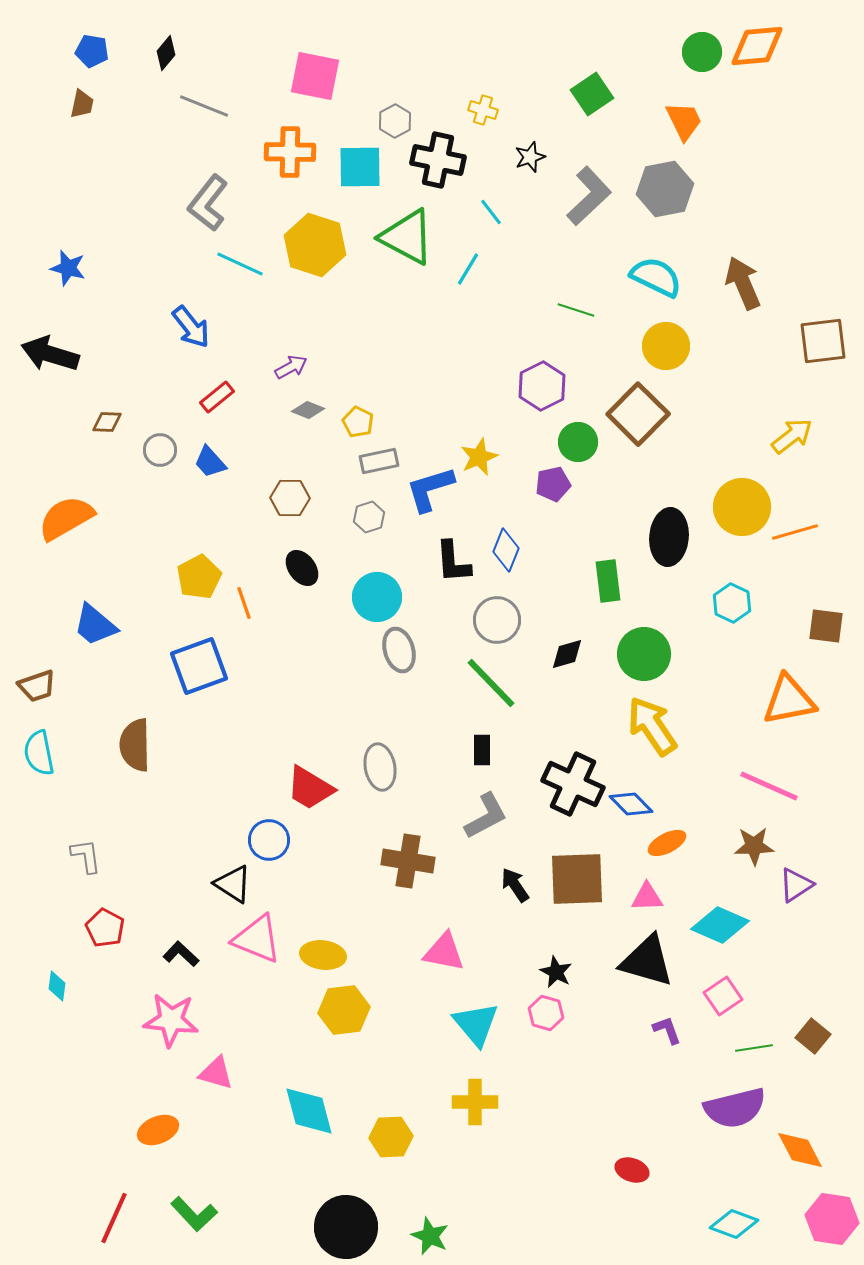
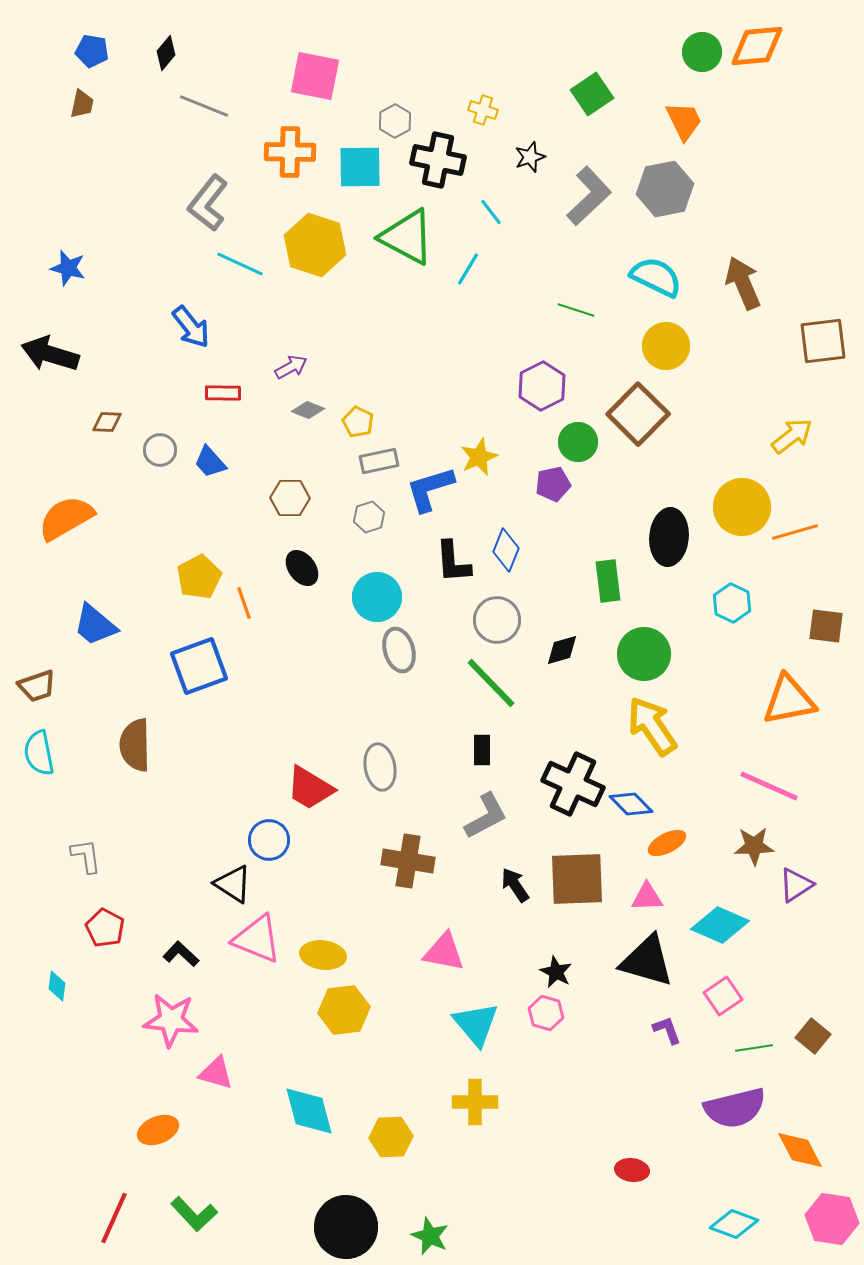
red rectangle at (217, 397): moved 6 px right, 4 px up; rotated 40 degrees clockwise
black diamond at (567, 654): moved 5 px left, 4 px up
red ellipse at (632, 1170): rotated 12 degrees counterclockwise
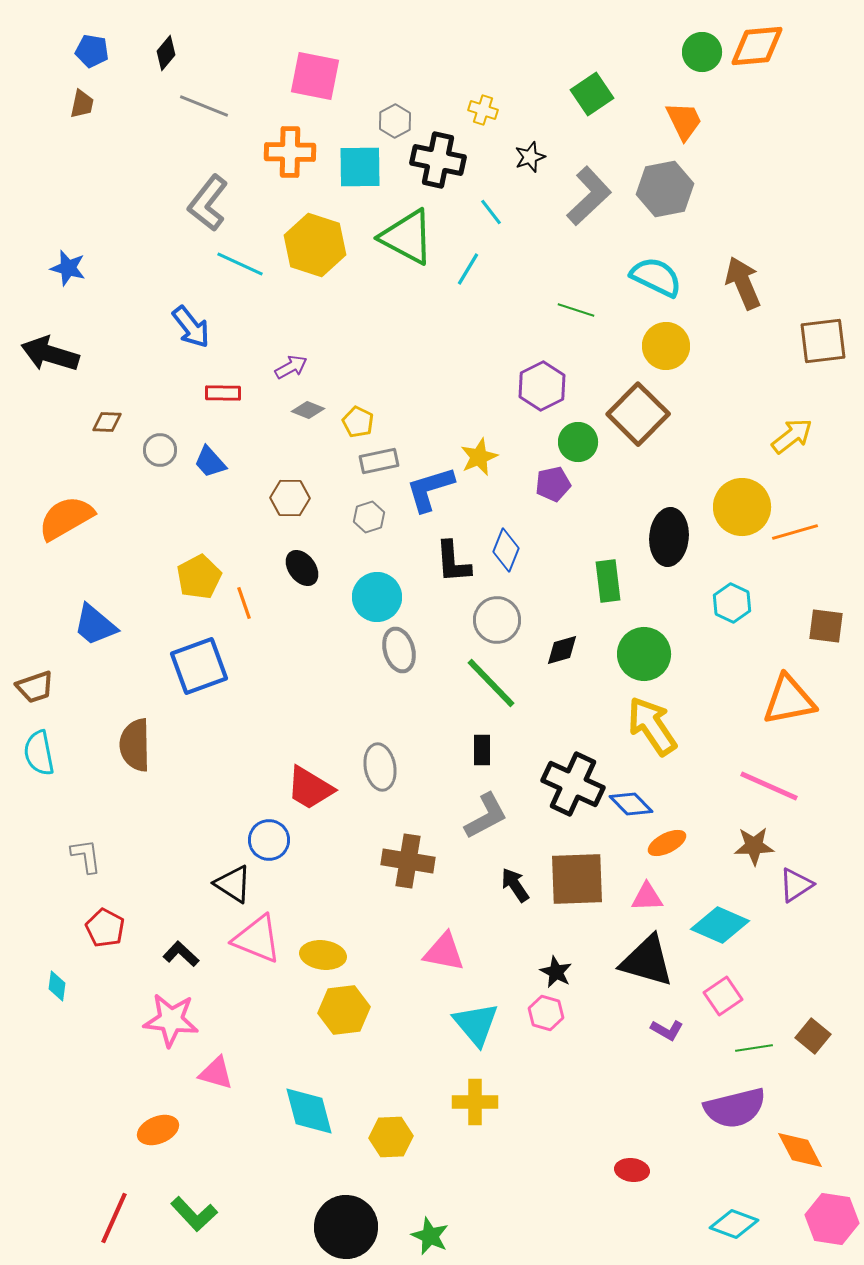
brown trapezoid at (37, 686): moved 2 px left, 1 px down
purple L-shape at (667, 1030): rotated 140 degrees clockwise
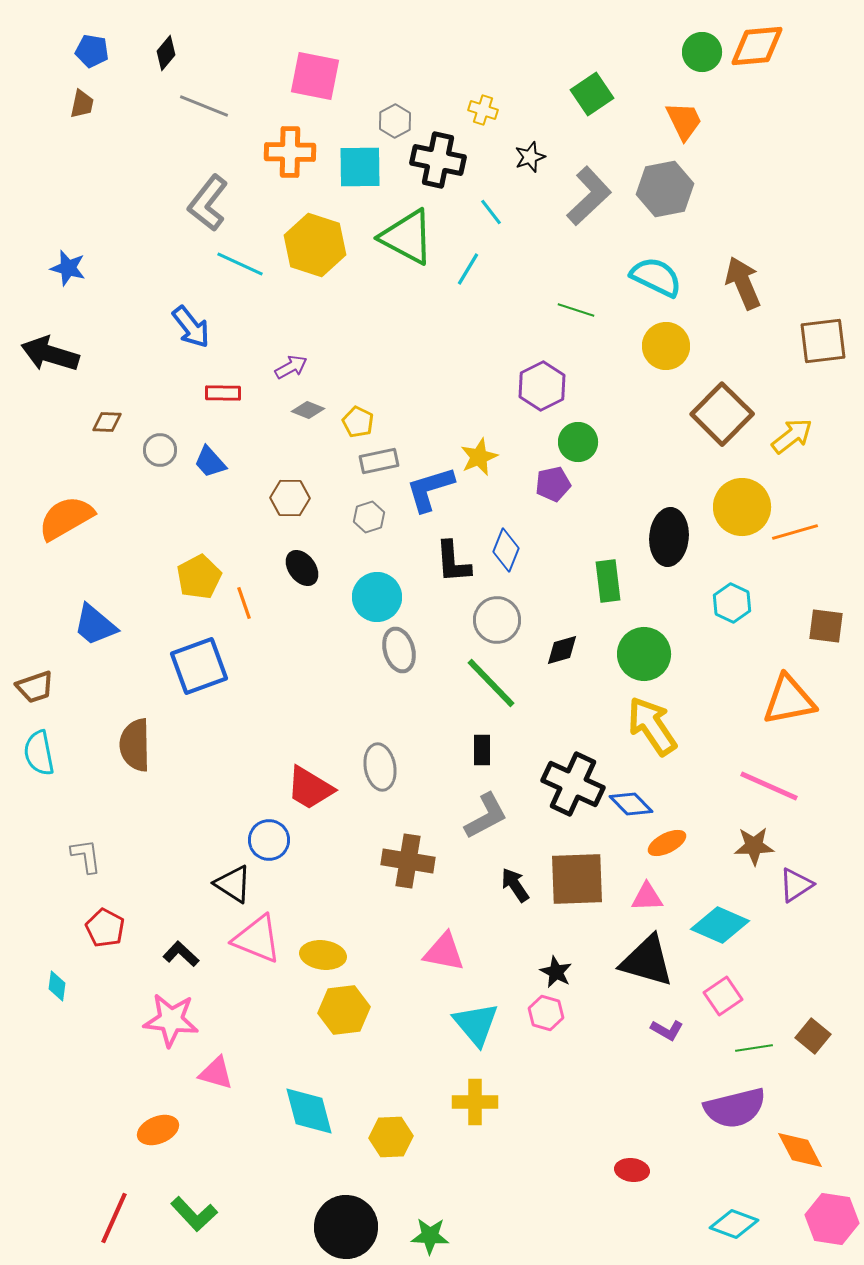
brown square at (638, 414): moved 84 px right
green star at (430, 1236): rotated 21 degrees counterclockwise
